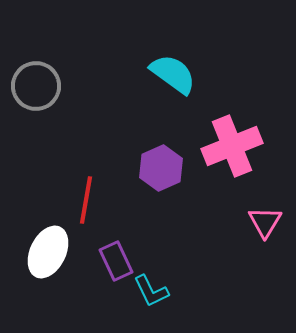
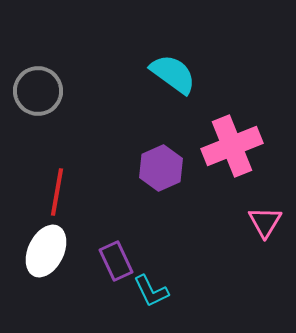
gray circle: moved 2 px right, 5 px down
red line: moved 29 px left, 8 px up
white ellipse: moved 2 px left, 1 px up
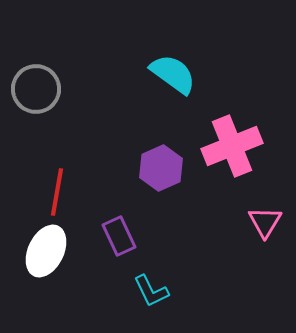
gray circle: moved 2 px left, 2 px up
purple rectangle: moved 3 px right, 25 px up
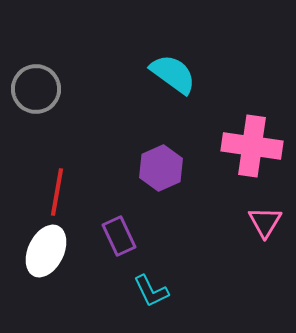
pink cross: moved 20 px right; rotated 30 degrees clockwise
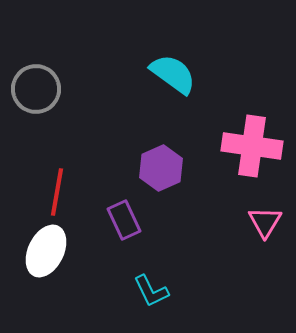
purple rectangle: moved 5 px right, 16 px up
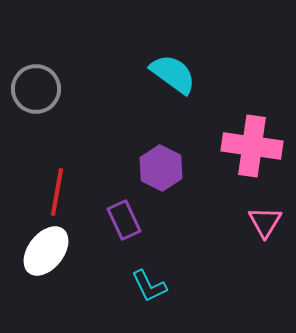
purple hexagon: rotated 9 degrees counterclockwise
white ellipse: rotated 12 degrees clockwise
cyan L-shape: moved 2 px left, 5 px up
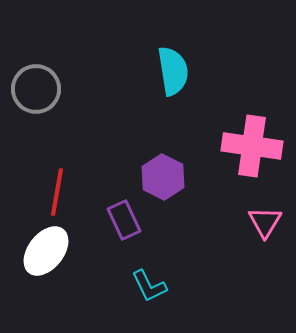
cyan semicircle: moved 3 px up; rotated 45 degrees clockwise
purple hexagon: moved 2 px right, 9 px down
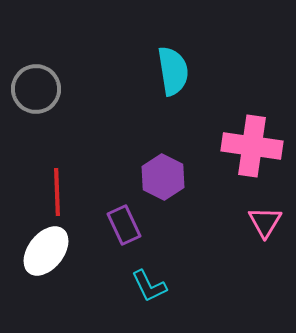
red line: rotated 12 degrees counterclockwise
purple rectangle: moved 5 px down
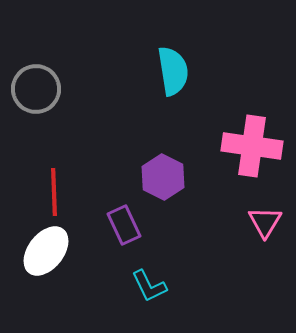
red line: moved 3 px left
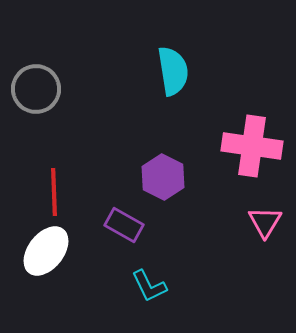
purple rectangle: rotated 36 degrees counterclockwise
